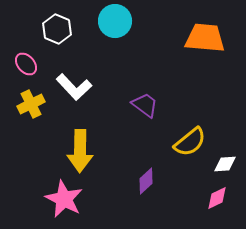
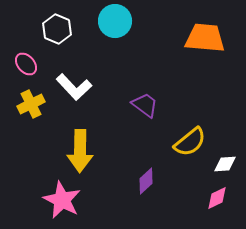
pink star: moved 2 px left, 1 px down
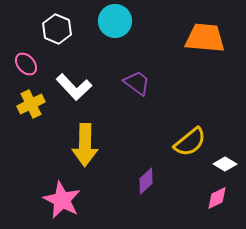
purple trapezoid: moved 8 px left, 22 px up
yellow arrow: moved 5 px right, 6 px up
white diamond: rotated 35 degrees clockwise
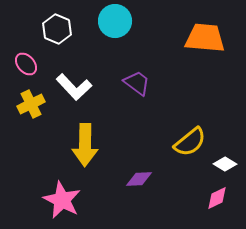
purple diamond: moved 7 px left, 2 px up; rotated 40 degrees clockwise
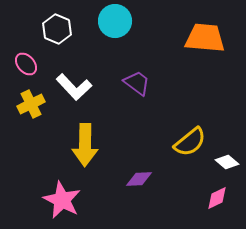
white diamond: moved 2 px right, 2 px up; rotated 10 degrees clockwise
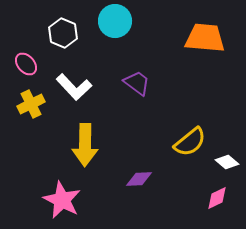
white hexagon: moved 6 px right, 4 px down
